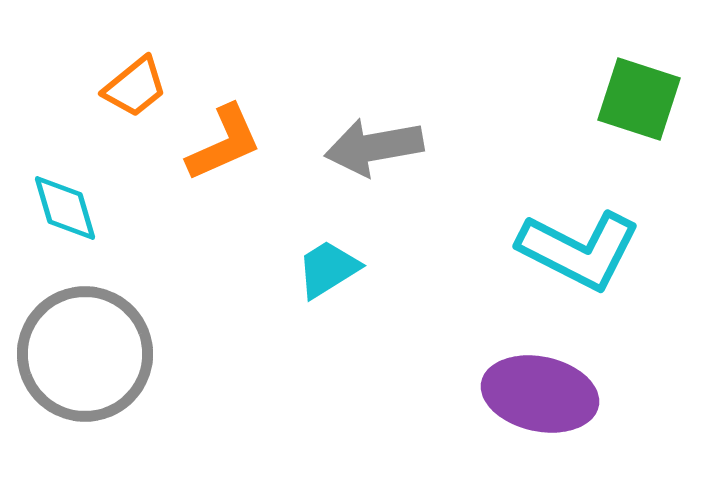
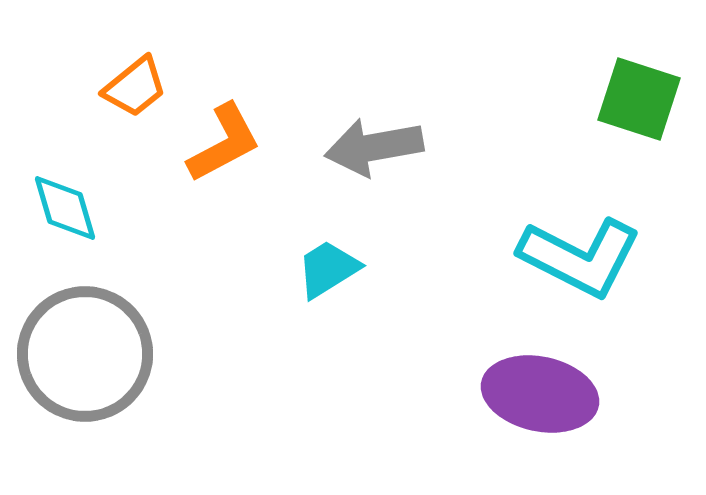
orange L-shape: rotated 4 degrees counterclockwise
cyan L-shape: moved 1 px right, 7 px down
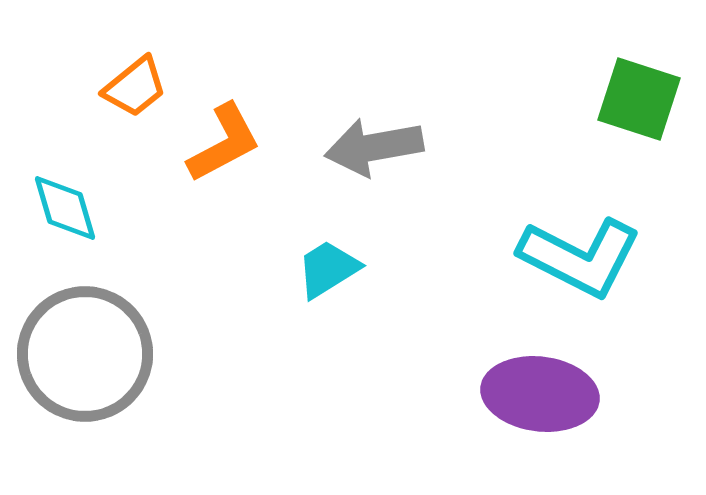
purple ellipse: rotated 5 degrees counterclockwise
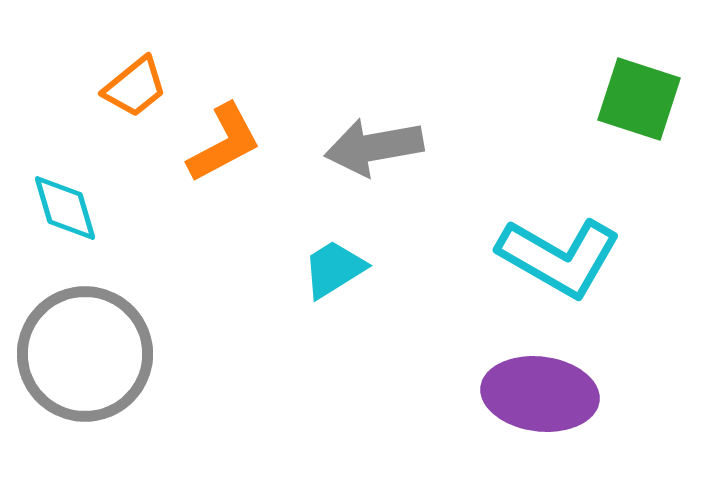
cyan L-shape: moved 21 px left; rotated 3 degrees clockwise
cyan trapezoid: moved 6 px right
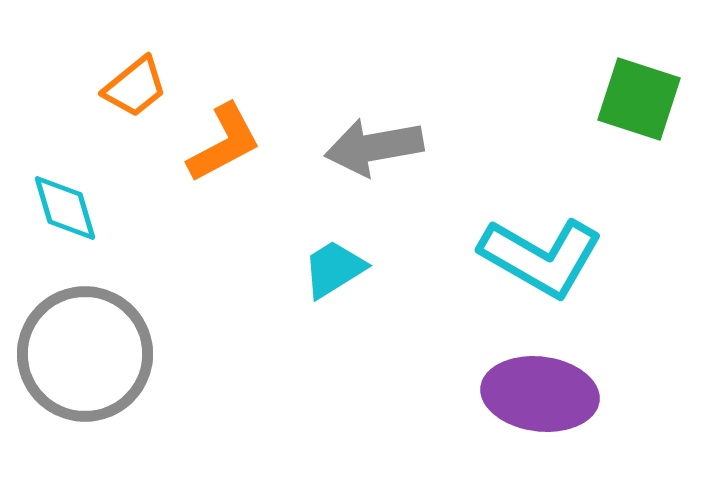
cyan L-shape: moved 18 px left
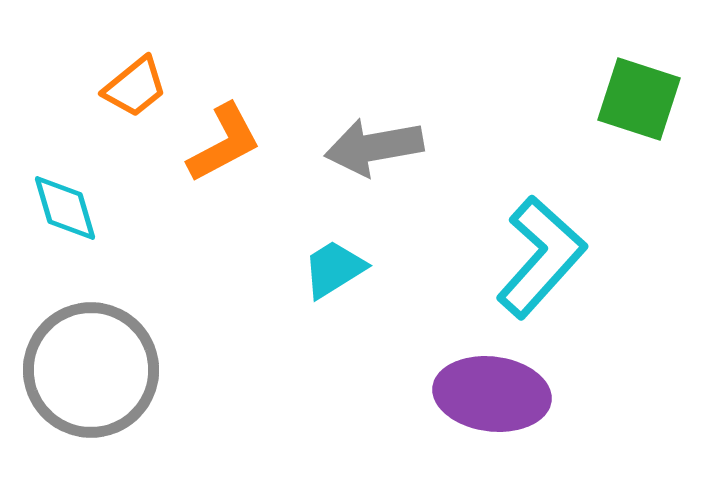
cyan L-shape: rotated 78 degrees counterclockwise
gray circle: moved 6 px right, 16 px down
purple ellipse: moved 48 px left
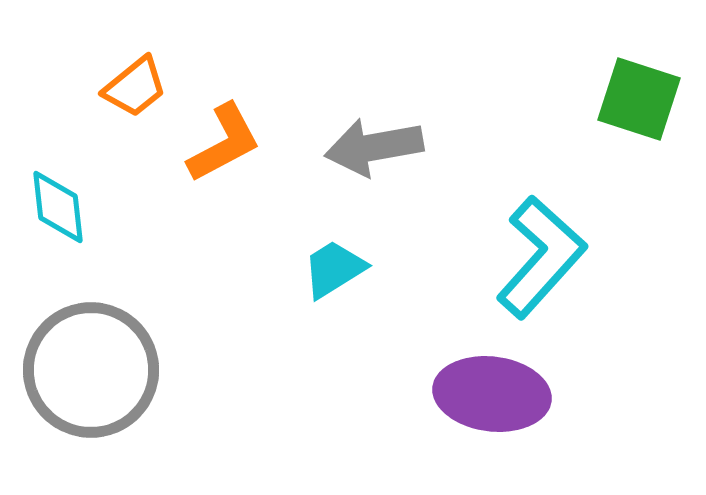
cyan diamond: moved 7 px left, 1 px up; rotated 10 degrees clockwise
